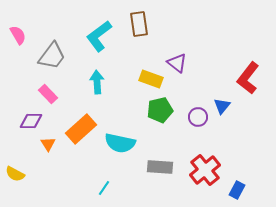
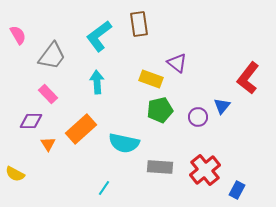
cyan semicircle: moved 4 px right
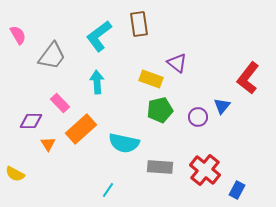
pink rectangle: moved 12 px right, 9 px down
red cross: rotated 12 degrees counterclockwise
cyan line: moved 4 px right, 2 px down
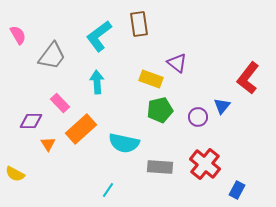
red cross: moved 6 px up
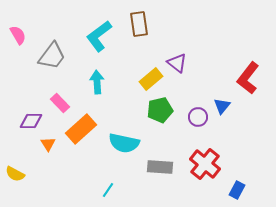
yellow rectangle: rotated 60 degrees counterclockwise
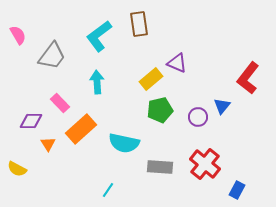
purple triangle: rotated 15 degrees counterclockwise
yellow semicircle: moved 2 px right, 5 px up
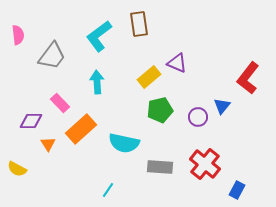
pink semicircle: rotated 24 degrees clockwise
yellow rectangle: moved 2 px left, 2 px up
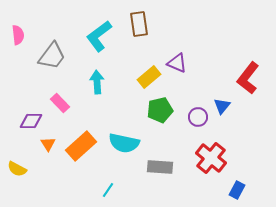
orange rectangle: moved 17 px down
red cross: moved 6 px right, 6 px up
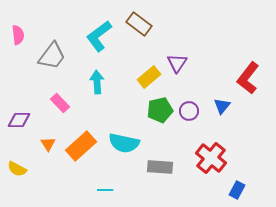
brown rectangle: rotated 45 degrees counterclockwise
purple triangle: rotated 40 degrees clockwise
purple circle: moved 9 px left, 6 px up
purple diamond: moved 12 px left, 1 px up
cyan line: moved 3 px left; rotated 56 degrees clockwise
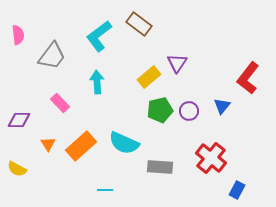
cyan semicircle: rotated 12 degrees clockwise
